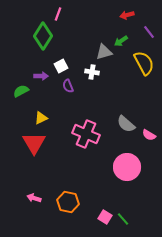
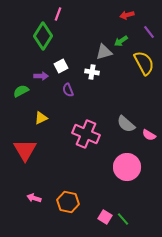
purple semicircle: moved 4 px down
red triangle: moved 9 px left, 7 px down
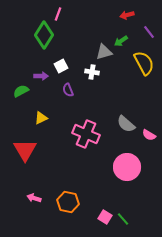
green diamond: moved 1 px right, 1 px up
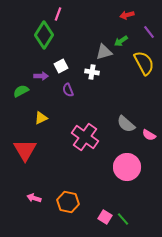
pink cross: moved 1 px left, 3 px down; rotated 12 degrees clockwise
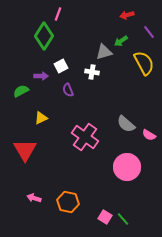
green diamond: moved 1 px down
